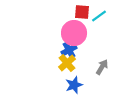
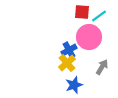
pink circle: moved 15 px right, 4 px down
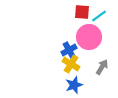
yellow cross: moved 4 px right, 1 px down; rotated 18 degrees counterclockwise
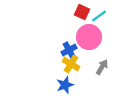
red square: rotated 21 degrees clockwise
blue star: moved 9 px left
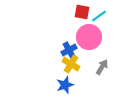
red square: rotated 14 degrees counterclockwise
